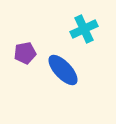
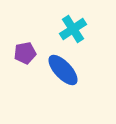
cyan cross: moved 11 px left; rotated 8 degrees counterclockwise
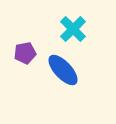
cyan cross: rotated 12 degrees counterclockwise
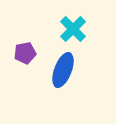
blue ellipse: rotated 64 degrees clockwise
